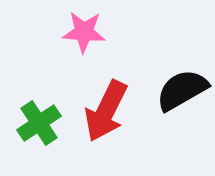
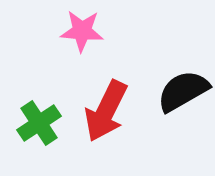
pink star: moved 2 px left, 1 px up
black semicircle: moved 1 px right, 1 px down
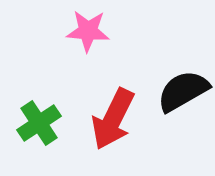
pink star: moved 6 px right
red arrow: moved 7 px right, 8 px down
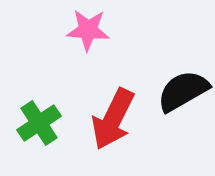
pink star: moved 1 px up
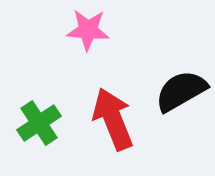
black semicircle: moved 2 px left
red arrow: rotated 132 degrees clockwise
